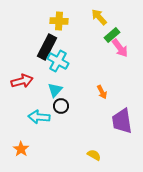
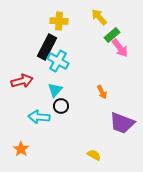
purple trapezoid: moved 2 px down; rotated 60 degrees counterclockwise
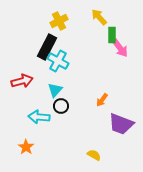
yellow cross: rotated 30 degrees counterclockwise
green rectangle: rotated 49 degrees counterclockwise
orange arrow: moved 8 px down; rotated 64 degrees clockwise
purple trapezoid: moved 1 px left, 1 px down
orange star: moved 5 px right, 2 px up
